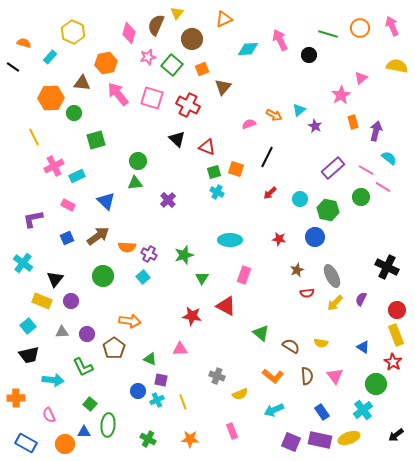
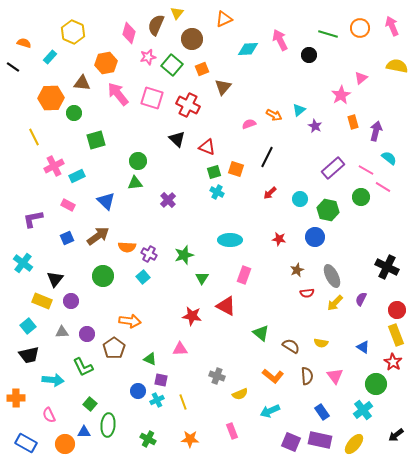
cyan arrow at (274, 410): moved 4 px left, 1 px down
yellow ellipse at (349, 438): moved 5 px right, 6 px down; rotated 30 degrees counterclockwise
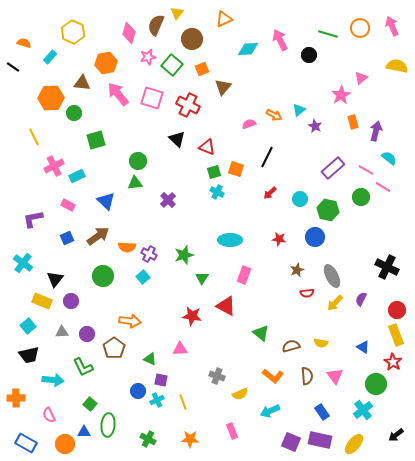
brown semicircle at (291, 346): rotated 48 degrees counterclockwise
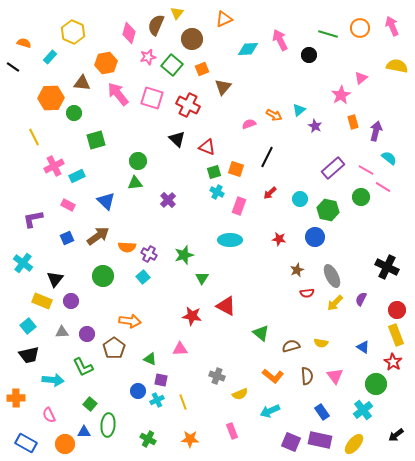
pink rectangle at (244, 275): moved 5 px left, 69 px up
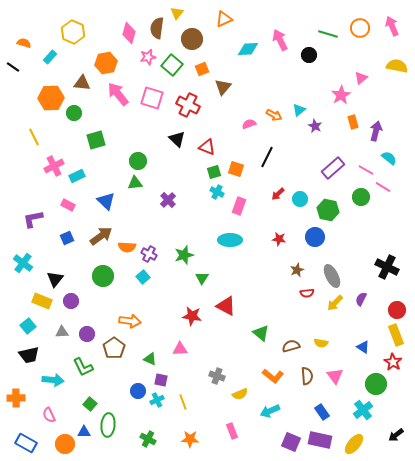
brown semicircle at (156, 25): moved 1 px right, 3 px down; rotated 15 degrees counterclockwise
red arrow at (270, 193): moved 8 px right, 1 px down
brown arrow at (98, 236): moved 3 px right
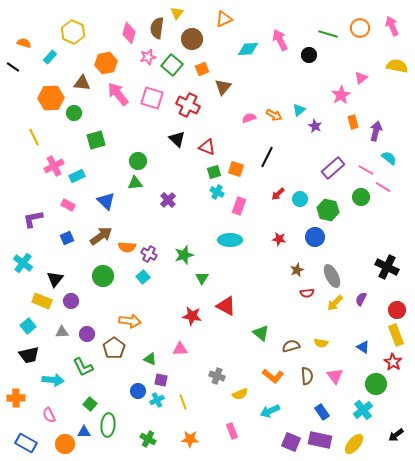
pink semicircle at (249, 124): moved 6 px up
